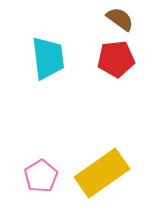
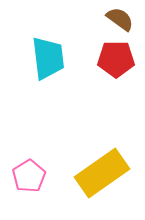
red pentagon: rotated 6 degrees clockwise
pink pentagon: moved 12 px left
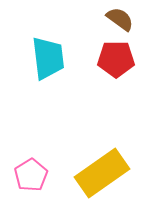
pink pentagon: moved 2 px right, 1 px up
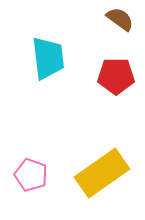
red pentagon: moved 17 px down
pink pentagon: rotated 20 degrees counterclockwise
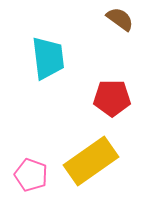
red pentagon: moved 4 px left, 22 px down
yellow rectangle: moved 11 px left, 12 px up
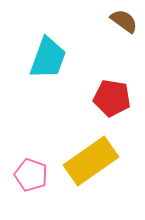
brown semicircle: moved 4 px right, 2 px down
cyan trapezoid: rotated 27 degrees clockwise
red pentagon: rotated 9 degrees clockwise
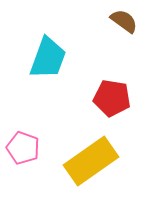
pink pentagon: moved 8 px left, 27 px up
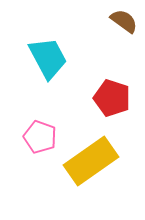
cyan trapezoid: rotated 48 degrees counterclockwise
red pentagon: rotated 9 degrees clockwise
pink pentagon: moved 17 px right, 11 px up
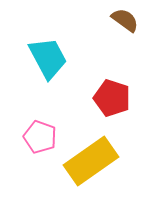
brown semicircle: moved 1 px right, 1 px up
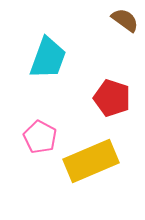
cyan trapezoid: rotated 48 degrees clockwise
pink pentagon: rotated 8 degrees clockwise
yellow rectangle: rotated 12 degrees clockwise
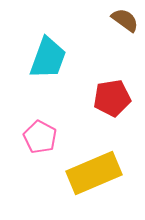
red pentagon: rotated 27 degrees counterclockwise
yellow rectangle: moved 3 px right, 12 px down
